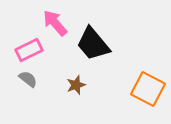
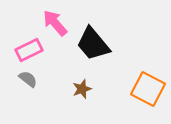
brown star: moved 6 px right, 4 px down
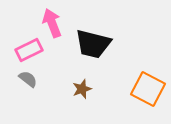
pink arrow: moved 3 px left; rotated 20 degrees clockwise
black trapezoid: rotated 36 degrees counterclockwise
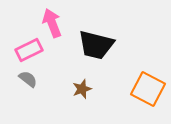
black trapezoid: moved 3 px right, 1 px down
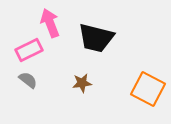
pink arrow: moved 2 px left
black trapezoid: moved 7 px up
gray semicircle: moved 1 px down
brown star: moved 6 px up; rotated 12 degrees clockwise
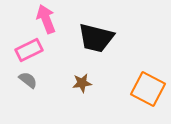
pink arrow: moved 4 px left, 4 px up
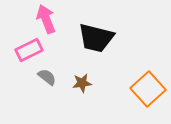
gray semicircle: moved 19 px right, 3 px up
orange square: rotated 20 degrees clockwise
